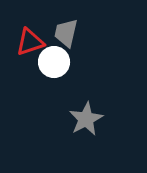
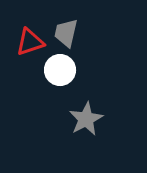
white circle: moved 6 px right, 8 px down
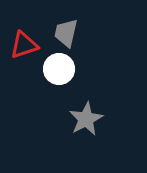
red triangle: moved 6 px left, 3 px down
white circle: moved 1 px left, 1 px up
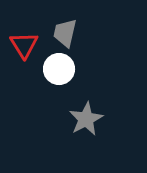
gray trapezoid: moved 1 px left
red triangle: rotated 44 degrees counterclockwise
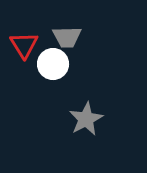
gray trapezoid: moved 2 px right, 4 px down; rotated 104 degrees counterclockwise
white circle: moved 6 px left, 5 px up
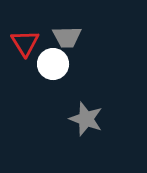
red triangle: moved 1 px right, 2 px up
gray star: rotated 24 degrees counterclockwise
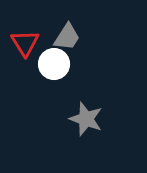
gray trapezoid: rotated 56 degrees counterclockwise
white circle: moved 1 px right
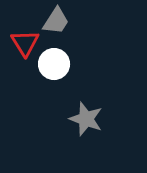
gray trapezoid: moved 11 px left, 16 px up
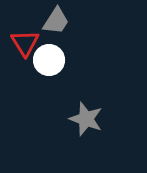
white circle: moved 5 px left, 4 px up
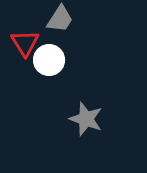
gray trapezoid: moved 4 px right, 2 px up
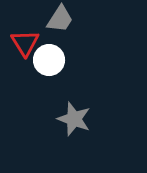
gray star: moved 12 px left
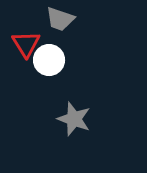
gray trapezoid: rotated 76 degrees clockwise
red triangle: moved 1 px right, 1 px down
